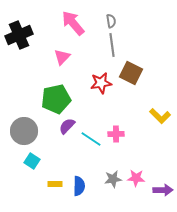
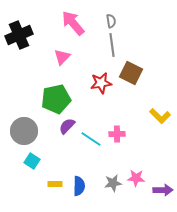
pink cross: moved 1 px right
gray star: moved 4 px down
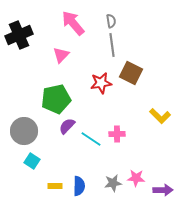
pink triangle: moved 1 px left, 2 px up
yellow rectangle: moved 2 px down
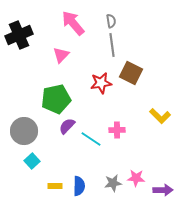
pink cross: moved 4 px up
cyan square: rotated 14 degrees clockwise
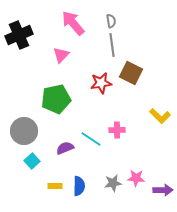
purple semicircle: moved 2 px left, 22 px down; rotated 24 degrees clockwise
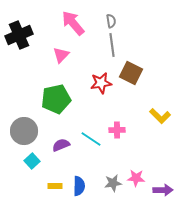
purple semicircle: moved 4 px left, 3 px up
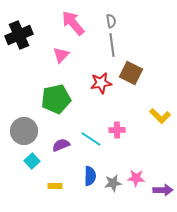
blue semicircle: moved 11 px right, 10 px up
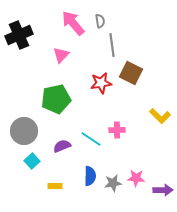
gray semicircle: moved 11 px left
purple semicircle: moved 1 px right, 1 px down
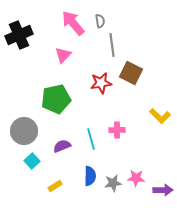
pink triangle: moved 2 px right
cyan line: rotated 40 degrees clockwise
yellow rectangle: rotated 32 degrees counterclockwise
